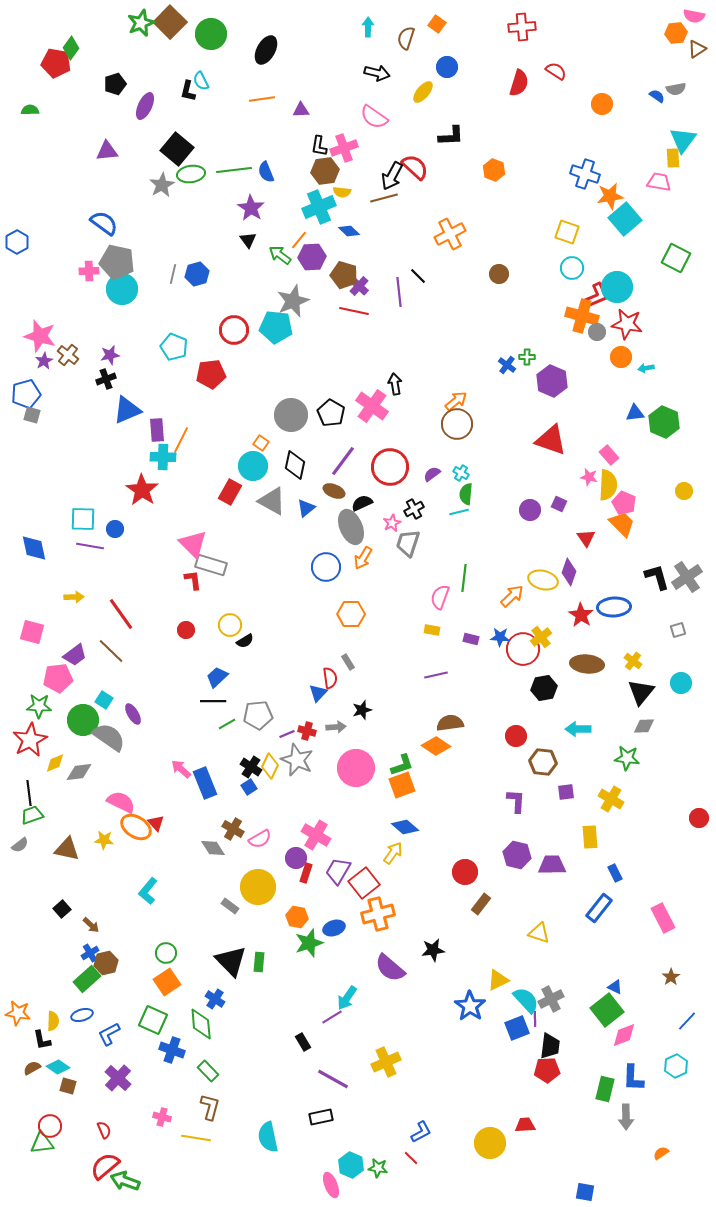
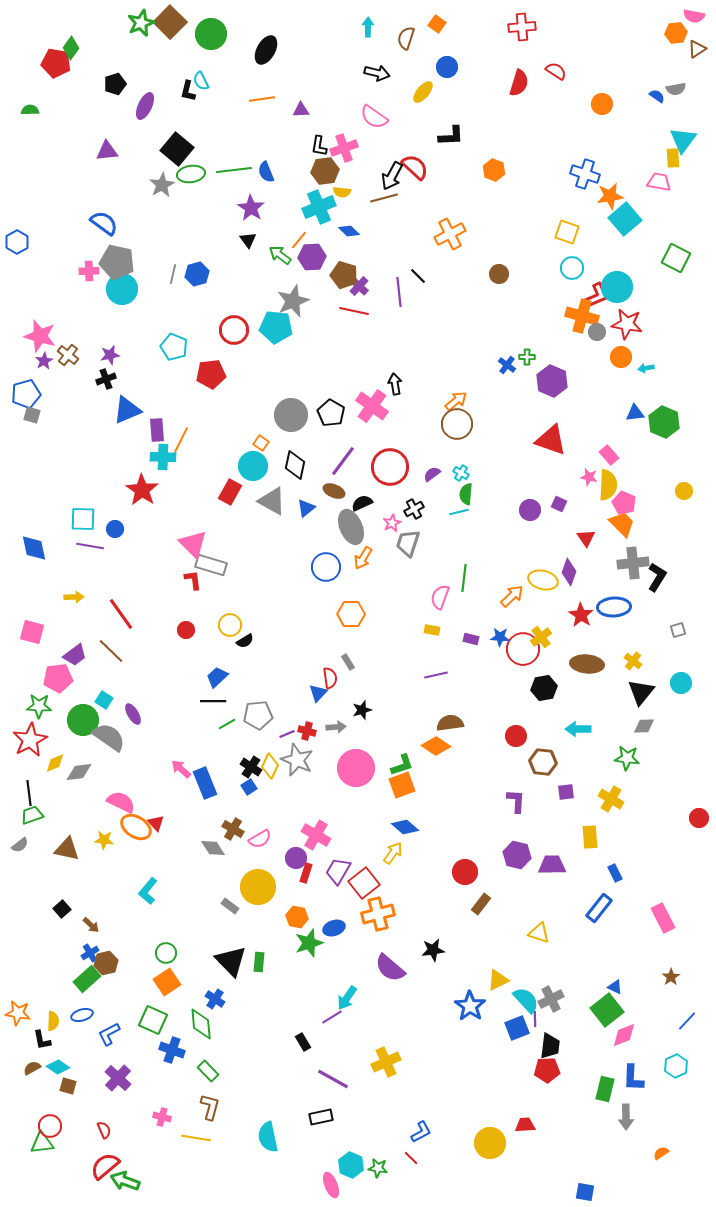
black L-shape at (657, 577): rotated 48 degrees clockwise
gray cross at (687, 577): moved 54 px left, 14 px up; rotated 28 degrees clockwise
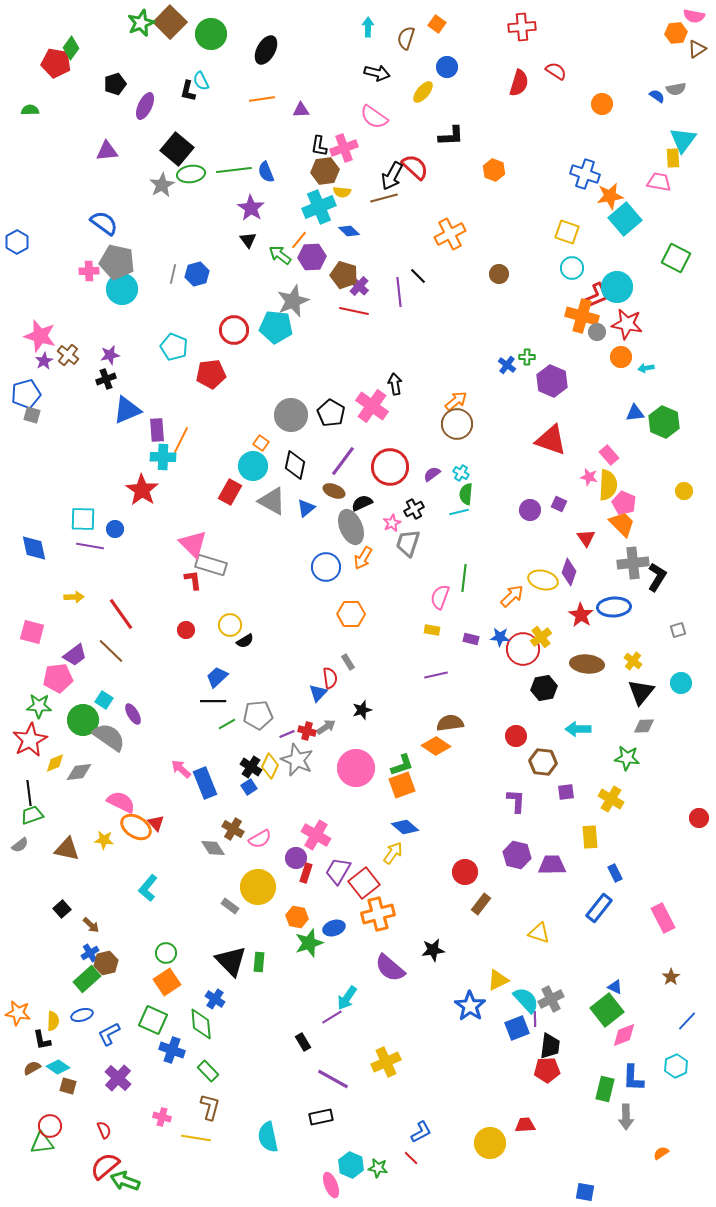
gray arrow at (336, 727): moved 10 px left; rotated 30 degrees counterclockwise
cyan L-shape at (148, 891): moved 3 px up
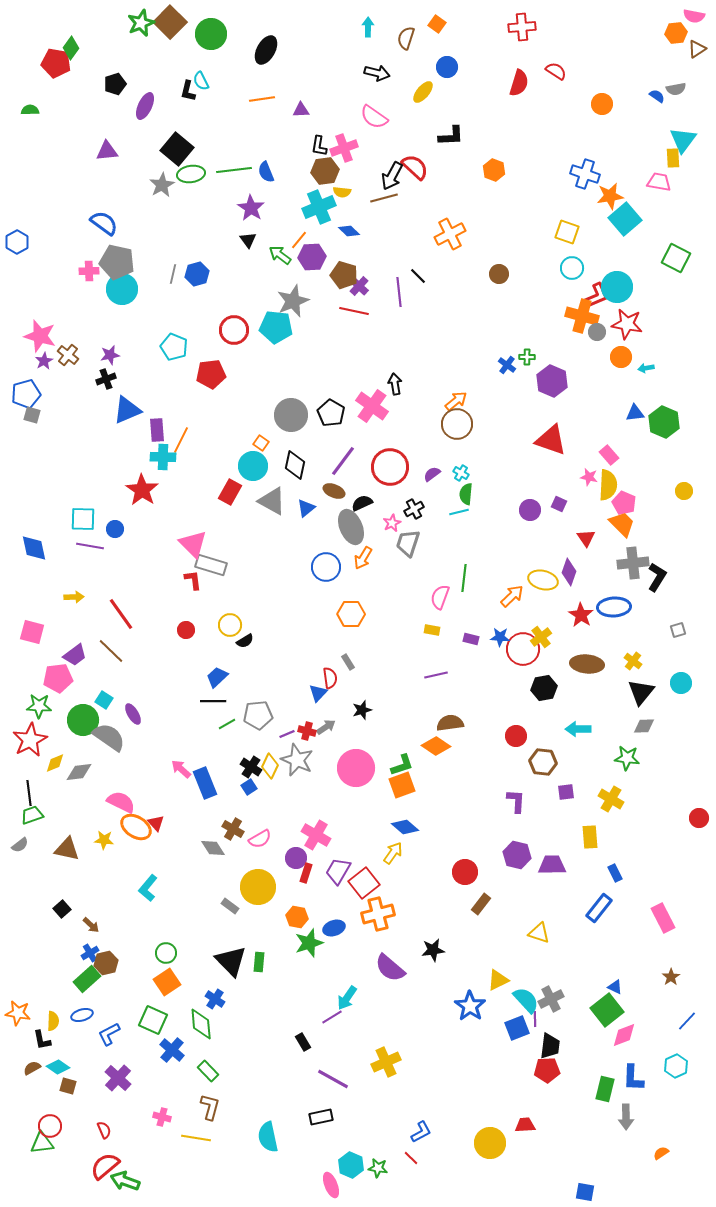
blue cross at (172, 1050): rotated 20 degrees clockwise
